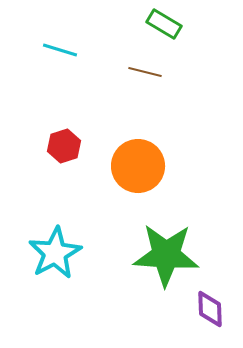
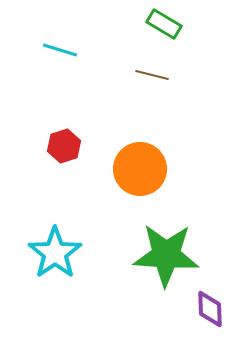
brown line: moved 7 px right, 3 px down
orange circle: moved 2 px right, 3 px down
cyan star: rotated 6 degrees counterclockwise
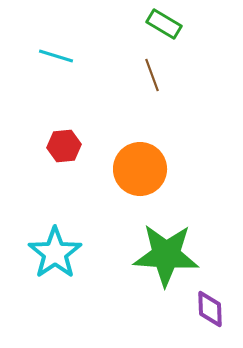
cyan line: moved 4 px left, 6 px down
brown line: rotated 56 degrees clockwise
red hexagon: rotated 12 degrees clockwise
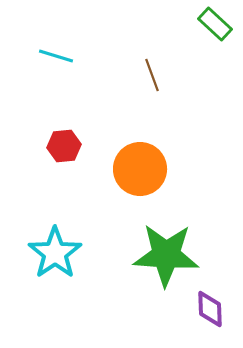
green rectangle: moved 51 px right; rotated 12 degrees clockwise
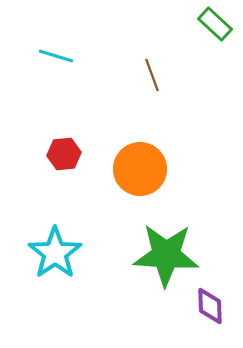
red hexagon: moved 8 px down
purple diamond: moved 3 px up
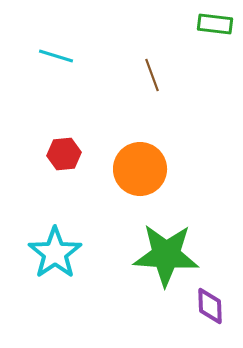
green rectangle: rotated 36 degrees counterclockwise
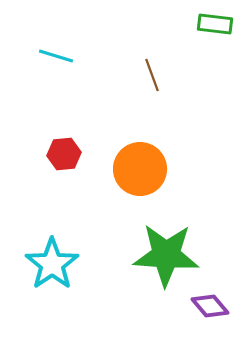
cyan star: moved 3 px left, 11 px down
purple diamond: rotated 39 degrees counterclockwise
